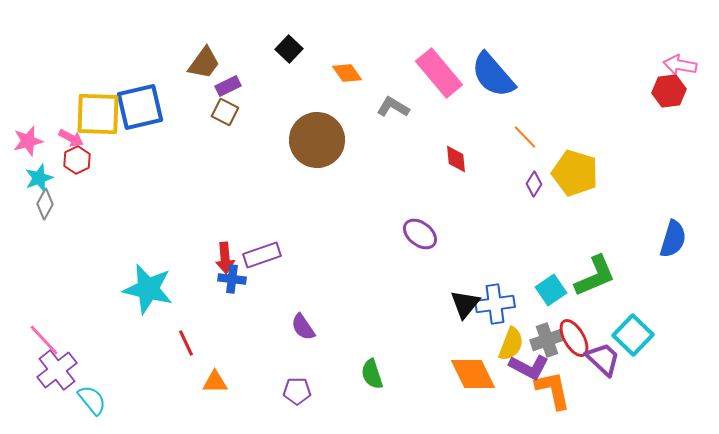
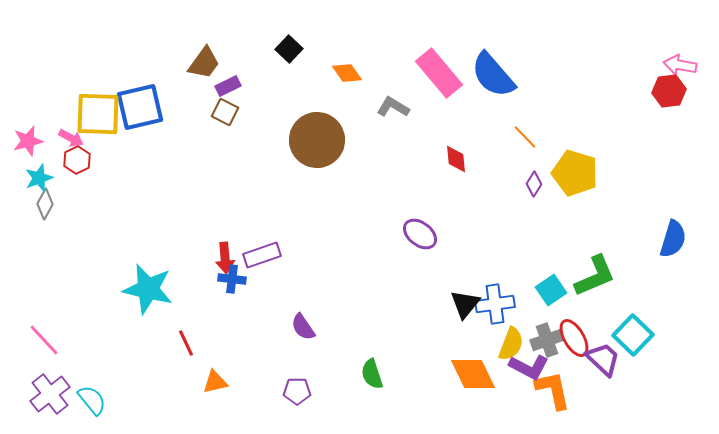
purple cross at (57, 370): moved 7 px left, 24 px down
orange triangle at (215, 382): rotated 12 degrees counterclockwise
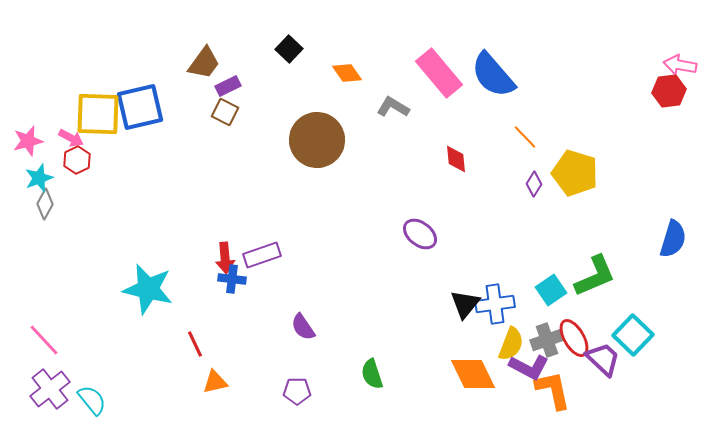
red line at (186, 343): moved 9 px right, 1 px down
purple cross at (50, 394): moved 5 px up
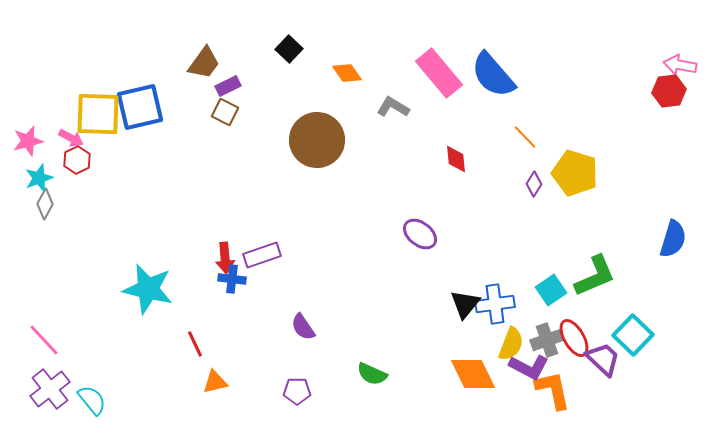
green semicircle at (372, 374): rotated 48 degrees counterclockwise
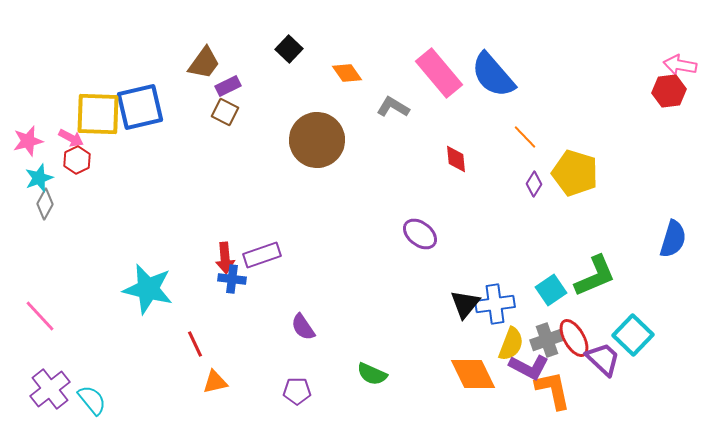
pink line at (44, 340): moved 4 px left, 24 px up
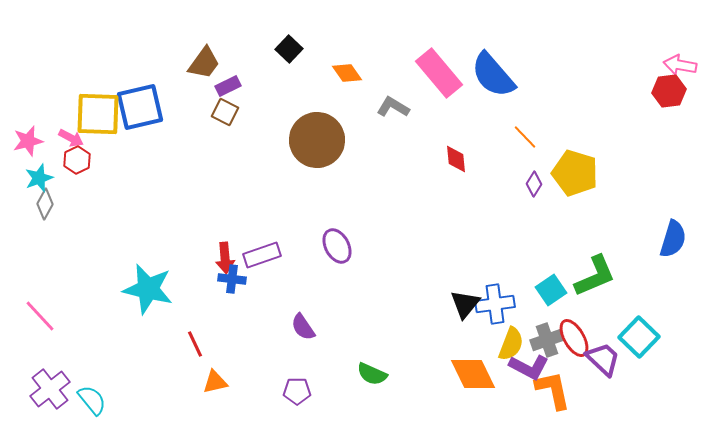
purple ellipse at (420, 234): moved 83 px left, 12 px down; rotated 24 degrees clockwise
cyan square at (633, 335): moved 6 px right, 2 px down
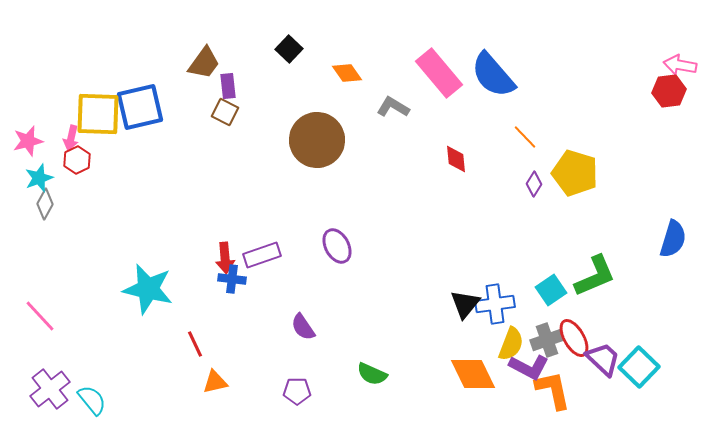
purple rectangle at (228, 86): rotated 70 degrees counterclockwise
pink arrow at (71, 138): rotated 75 degrees clockwise
cyan square at (639, 337): moved 30 px down
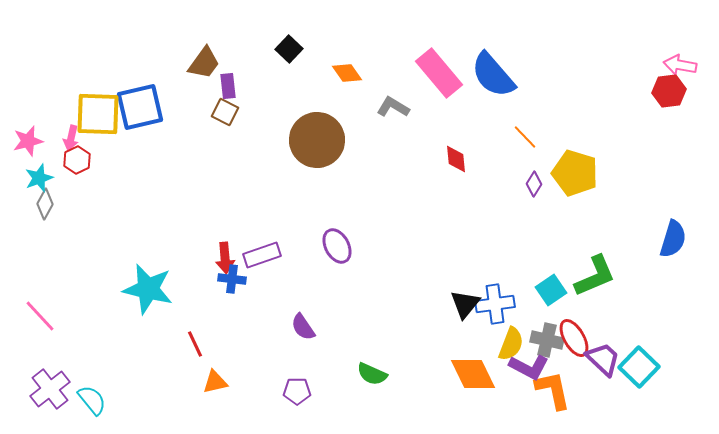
gray cross at (547, 340): rotated 32 degrees clockwise
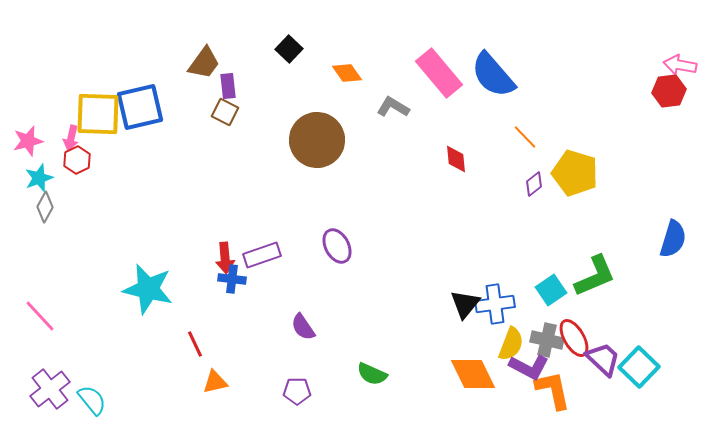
purple diamond at (534, 184): rotated 20 degrees clockwise
gray diamond at (45, 204): moved 3 px down
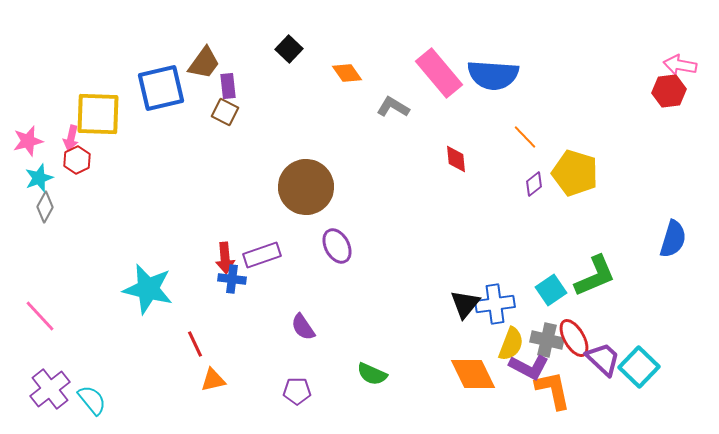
blue semicircle at (493, 75): rotated 45 degrees counterclockwise
blue square at (140, 107): moved 21 px right, 19 px up
brown circle at (317, 140): moved 11 px left, 47 px down
orange triangle at (215, 382): moved 2 px left, 2 px up
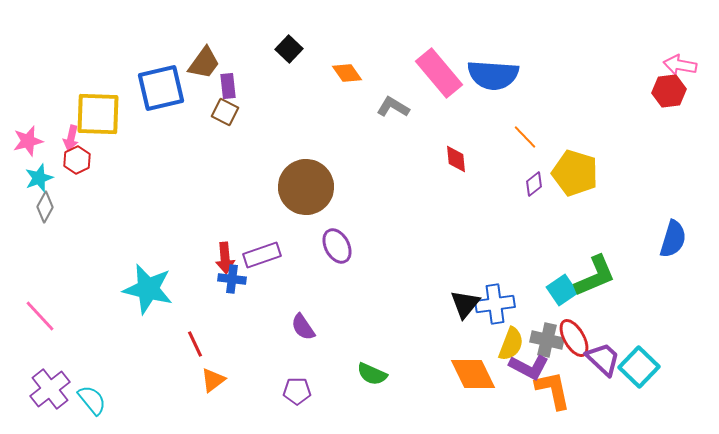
cyan square at (551, 290): moved 11 px right
orange triangle at (213, 380): rotated 24 degrees counterclockwise
